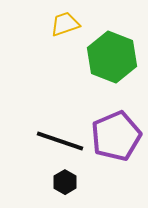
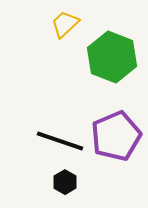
yellow trapezoid: rotated 24 degrees counterclockwise
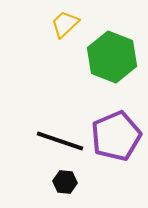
black hexagon: rotated 25 degrees counterclockwise
